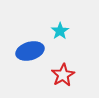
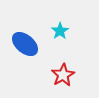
blue ellipse: moved 5 px left, 7 px up; rotated 56 degrees clockwise
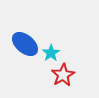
cyan star: moved 9 px left, 22 px down
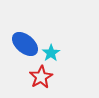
red star: moved 22 px left, 2 px down
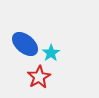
red star: moved 2 px left
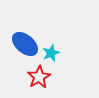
cyan star: rotated 12 degrees clockwise
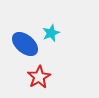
cyan star: moved 20 px up
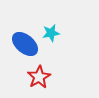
cyan star: rotated 12 degrees clockwise
